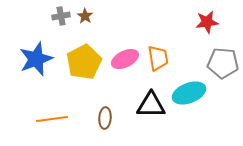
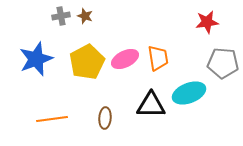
brown star: rotated 14 degrees counterclockwise
yellow pentagon: moved 3 px right
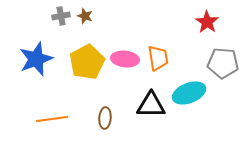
red star: rotated 30 degrees counterclockwise
pink ellipse: rotated 32 degrees clockwise
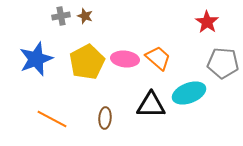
orange trapezoid: rotated 40 degrees counterclockwise
orange line: rotated 36 degrees clockwise
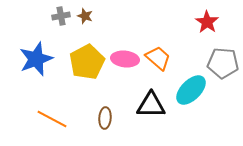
cyan ellipse: moved 2 px right, 3 px up; rotated 24 degrees counterclockwise
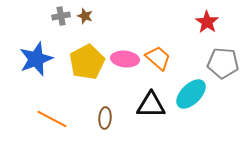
cyan ellipse: moved 4 px down
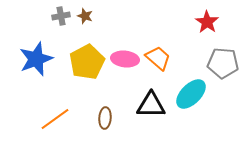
orange line: moved 3 px right; rotated 64 degrees counterclockwise
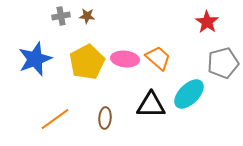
brown star: moved 2 px right; rotated 14 degrees counterclockwise
blue star: moved 1 px left
gray pentagon: rotated 20 degrees counterclockwise
cyan ellipse: moved 2 px left
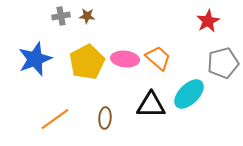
red star: moved 1 px right, 1 px up; rotated 10 degrees clockwise
